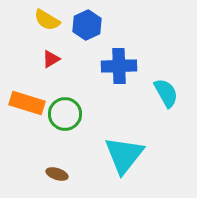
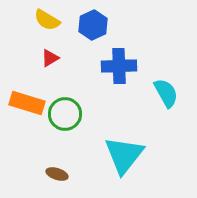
blue hexagon: moved 6 px right
red triangle: moved 1 px left, 1 px up
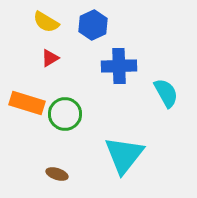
yellow semicircle: moved 1 px left, 2 px down
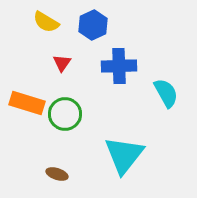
red triangle: moved 12 px right, 5 px down; rotated 24 degrees counterclockwise
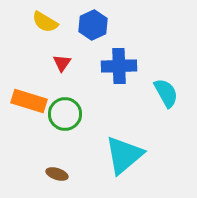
yellow semicircle: moved 1 px left
orange rectangle: moved 2 px right, 2 px up
cyan triangle: rotated 12 degrees clockwise
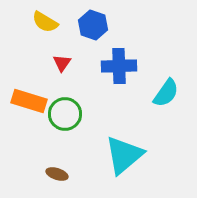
blue hexagon: rotated 16 degrees counterclockwise
cyan semicircle: rotated 64 degrees clockwise
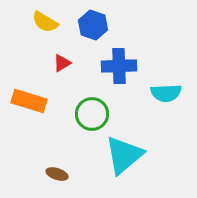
red triangle: rotated 24 degrees clockwise
cyan semicircle: rotated 52 degrees clockwise
green circle: moved 27 px right
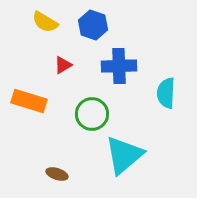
red triangle: moved 1 px right, 2 px down
cyan semicircle: rotated 96 degrees clockwise
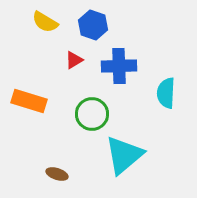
red triangle: moved 11 px right, 5 px up
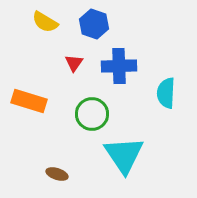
blue hexagon: moved 1 px right, 1 px up
red triangle: moved 3 px down; rotated 24 degrees counterclockwise
cyan triangle: rotated 24 degrees counterclockwise
